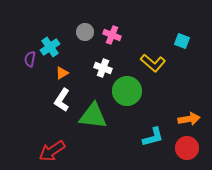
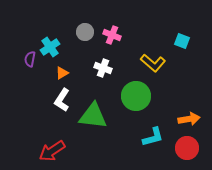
green circle: moved 9 px right, 5 px down
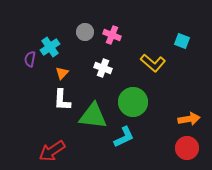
orange triangle: rotated 16 degrees counterclockwise
green circle: moved 3 px left, 6 px down
white L-shape: rotated 30 degrees counterclockwise
cyan L-shape: moved 29 px left; rotated 10 degrees counterclockwise
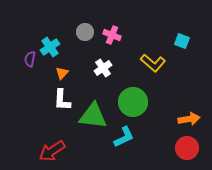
white cross: rotated 36 degrees clockwise
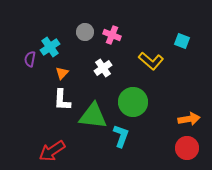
yellow L-shape: moved 2 px left, 2 px up
cyan L-shape: moved 3 px left, 1 px up; rotated 45 degrees counterclockwise
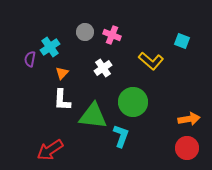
red arrow: moved 2 px left, 1 px up
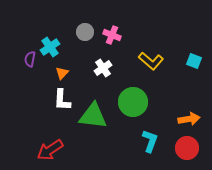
cyan square: moved 12 px right, 20 px down
cyan L-shape: moved 29 px right, 5 px down
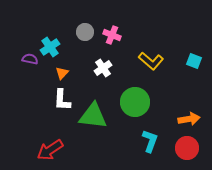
purple semicircle: rotated 91 degrees clockwise
green circle: moved 2 px right
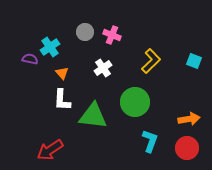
yellow L-shape: rotated 85 degrees counterclockwise
orange triangle: rotated 24 degrees counterclockwise
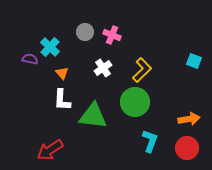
cyan cross: rotated 12 degrees counterclockwise
yellow L-shape: moved 9 px left, 9 px down
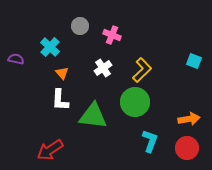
gray circle: moved 5 px left, 6 px up
purple semicircle: moved 14 px left
white L-shape: moved 2 px left
